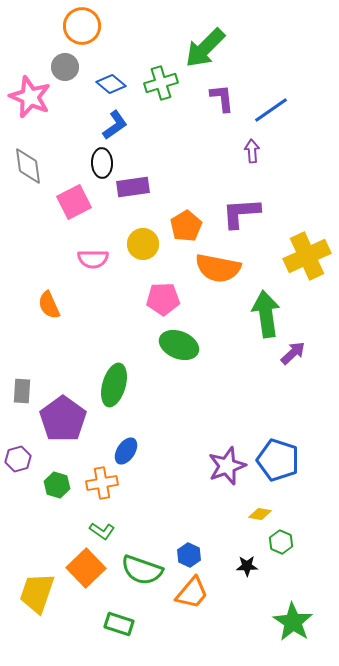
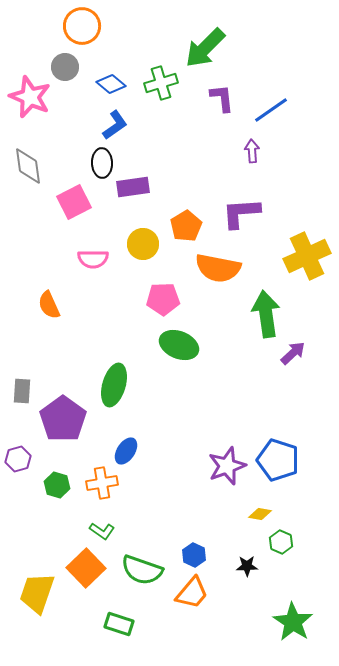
blue hexagon at (189, 555): moved 5 px right
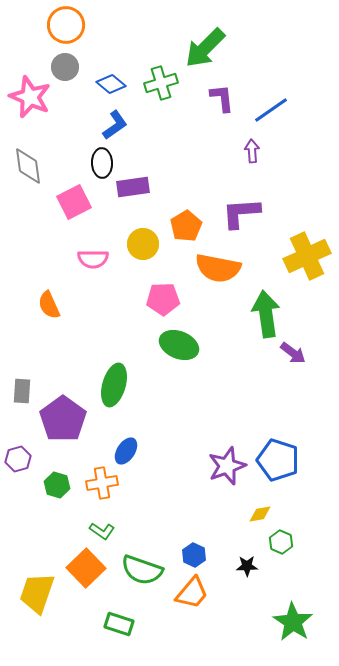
orange circle at (82, 26): moved 16 px left, 1 px up
purple arrow at (293, 353): rotated 80 degrees clockwise
yellow diamond at (260, 514): rotated 20 degrees counterclockwise
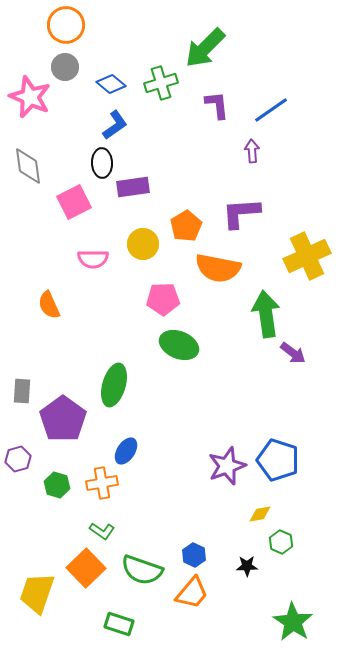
purple L-shape at (222, 98): moved 5 px left, 7 px down
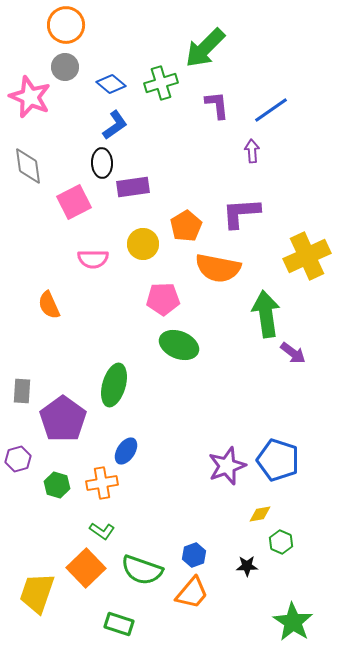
blue hexagon at (194, 555): rotated 15 degrees clockwise
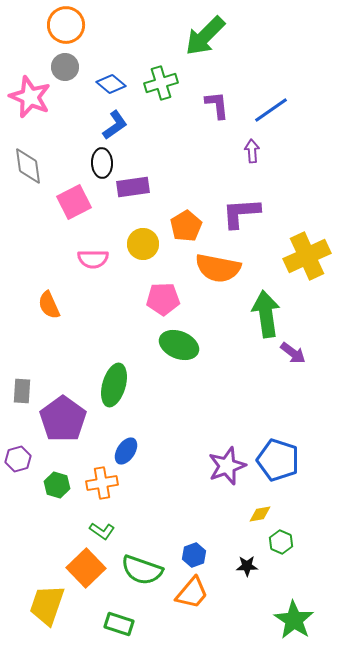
green arrow at (205, 48): moved 12 px up
yellow trapezoid at (37, 593): moved 10 px right, 12 px down
green star at (293, 622): moved 1 px right, 2 px up
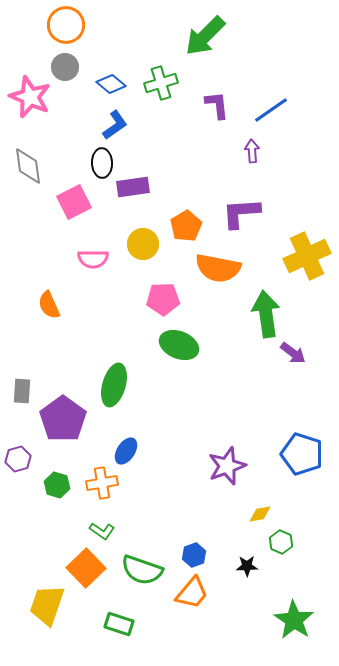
blue pentagon at (278, 460): moved 24 px right, 6 px up
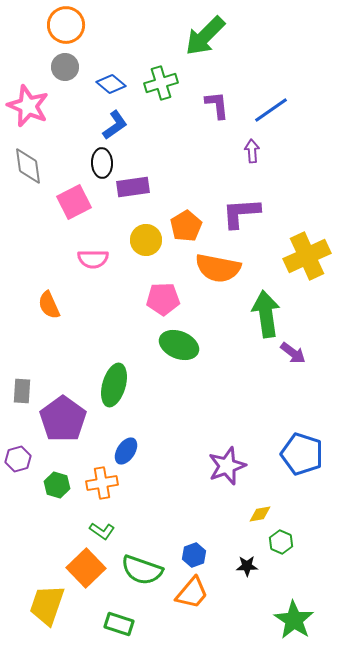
pink star at (30, 97): moved 2 px left, 9 px down
yellow circle at (143, 244): moved 3 px right, 4 px up
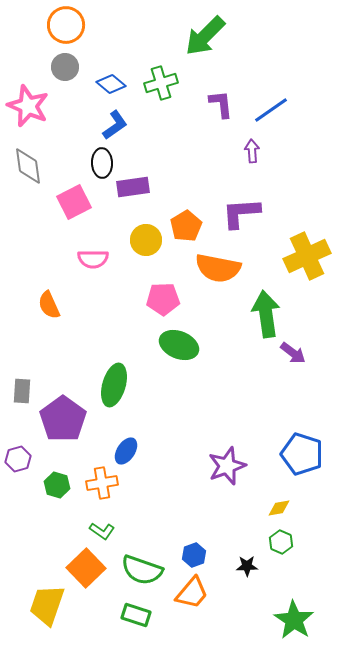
purple L-shape at (217, 105): moved 4 px right, 1 px up
yellow diamond at (260, 514): moved 19 px right, 6 px up
green rectangle at (119, 624): moved 17 px right, 9 px up
